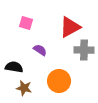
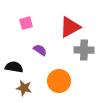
pink square: rotated 32 degrees counterclockwise
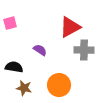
pink square: moved 16 px left
orange circle: moved 4 px down
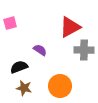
black semicircle: moved 5 px right; rotated 30 degrees counterclockwise
orange circle: moved 1 px right, 1 px down
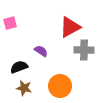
purple semicircle: moved 1 px right, 1 px down
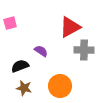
black semicircle: moved 1 px right, 1 px up
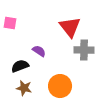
pink square: rotated 24 degrees clockwise
red triangle: rotated 40 degrees counterclockwise
purple semicircle: moved 2 px left
